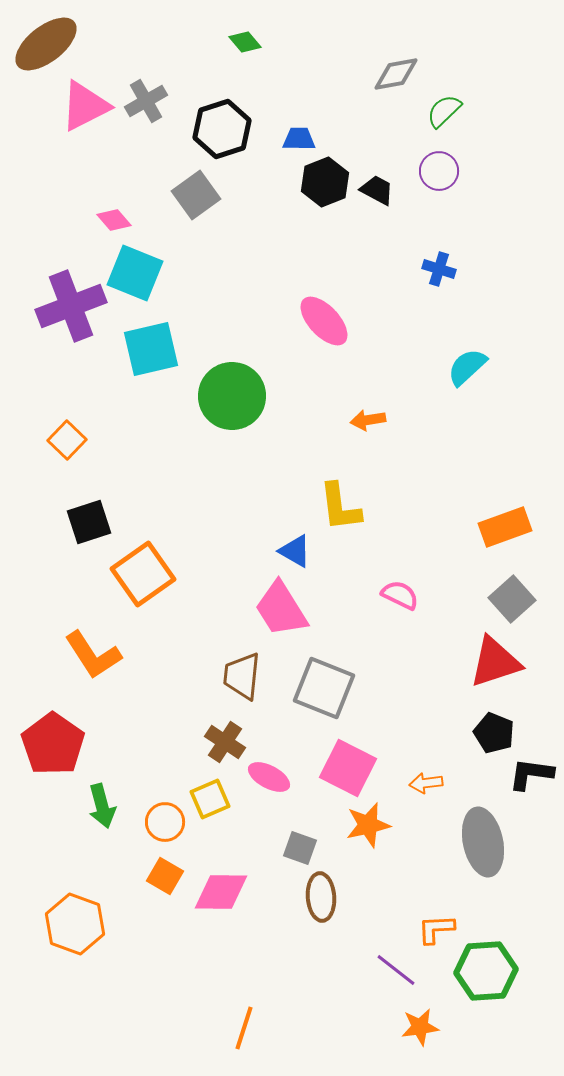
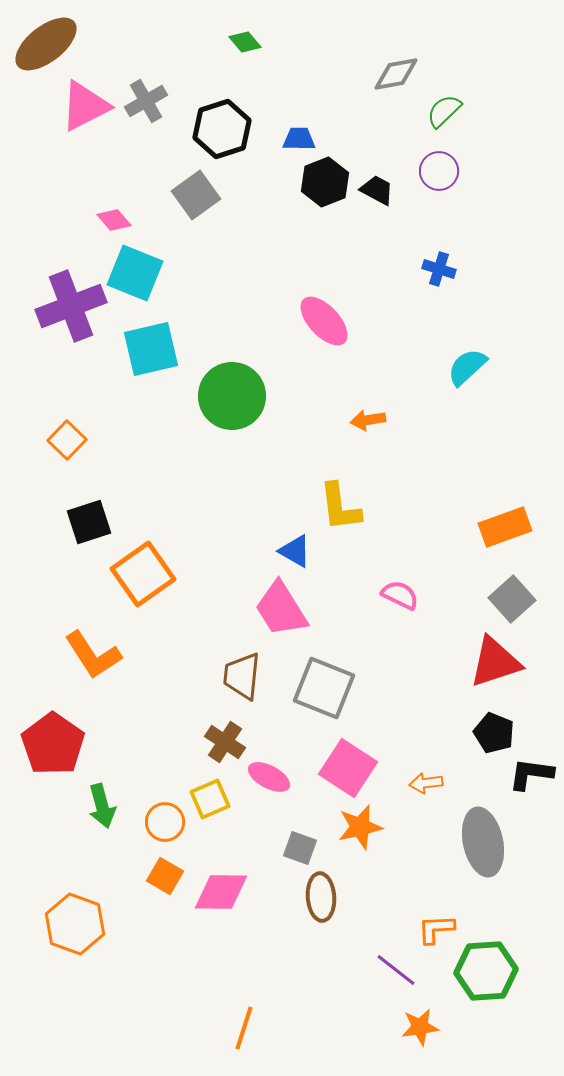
pink square at (348, 768): rotated 6 degrees clockwise
orange star at (368, 825): moved 8 px left, 2 px down
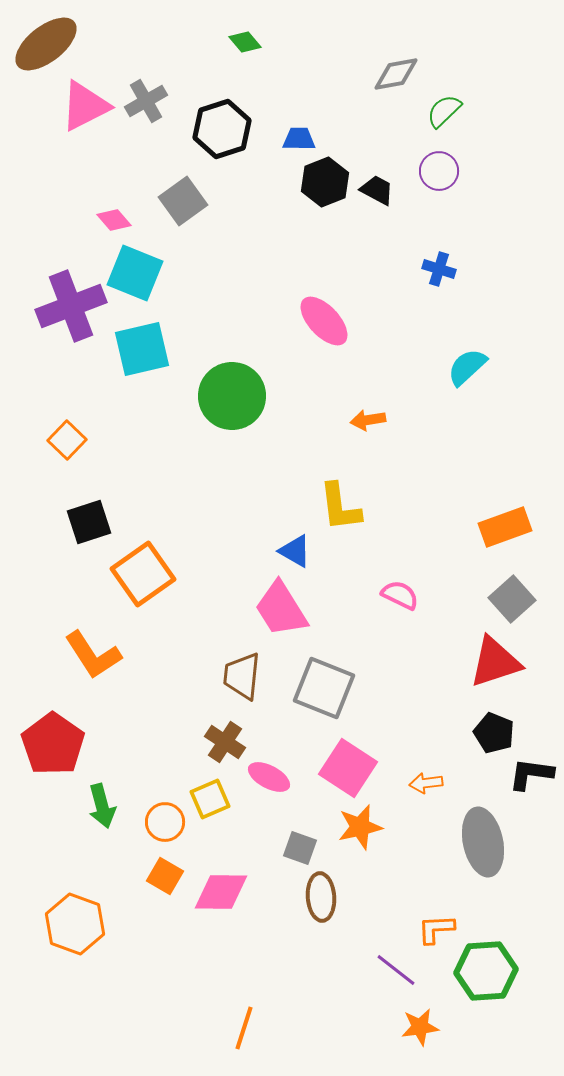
gray square at (196, 195): moved 13 px left, 6 px down
cyan square at (151, 349): moved 9 px left
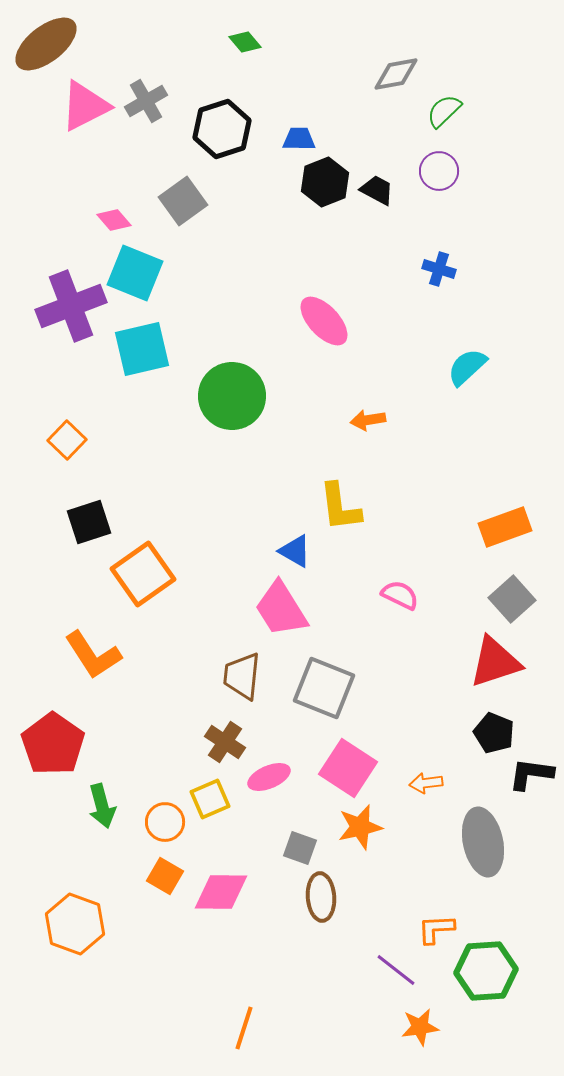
pink ellipse at (269, 777): rotated 51 degrees counterclockwise
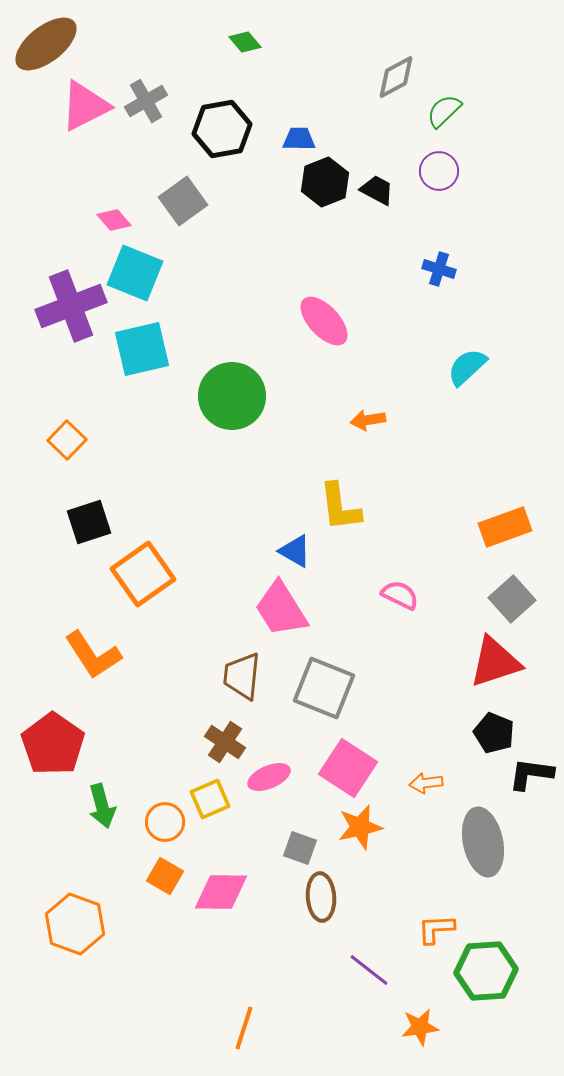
gray diamond at (396, 74): moved 3 px down; rotated 18 degrees counterclockwise
black hexagon at (222, 129): rotated 8 degrees clockwise
purple line at (396, 970): moved 27 px left
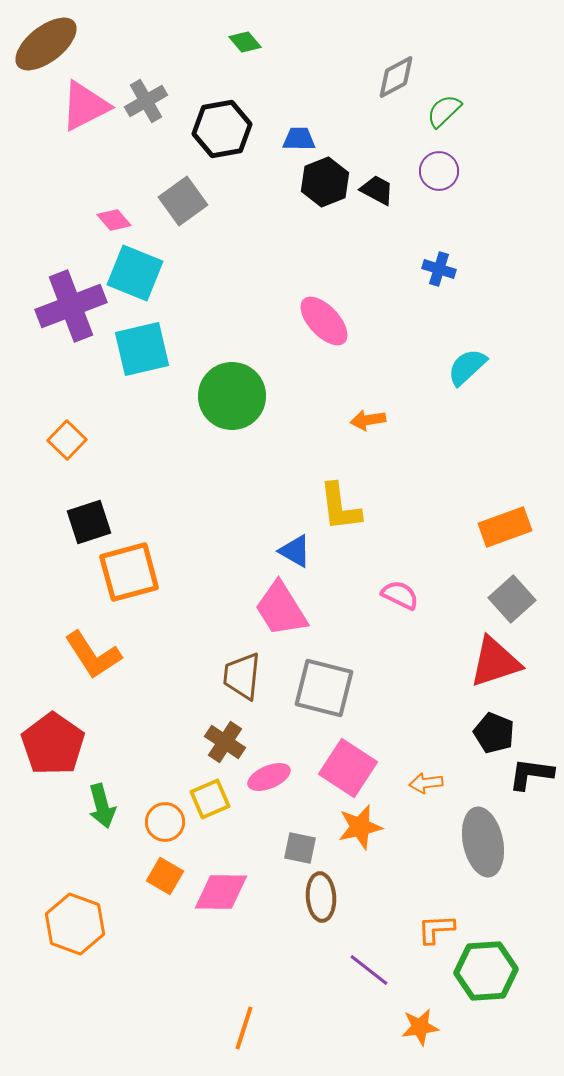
orange square at (143, 574): moved 14 px left, 2 px up; rotated 20 degrees clockwise
gray square at (324, 688): rotated 8 degrees counterclockwise
gray square at (300, 848): rotated 8 degrees counterclockwise
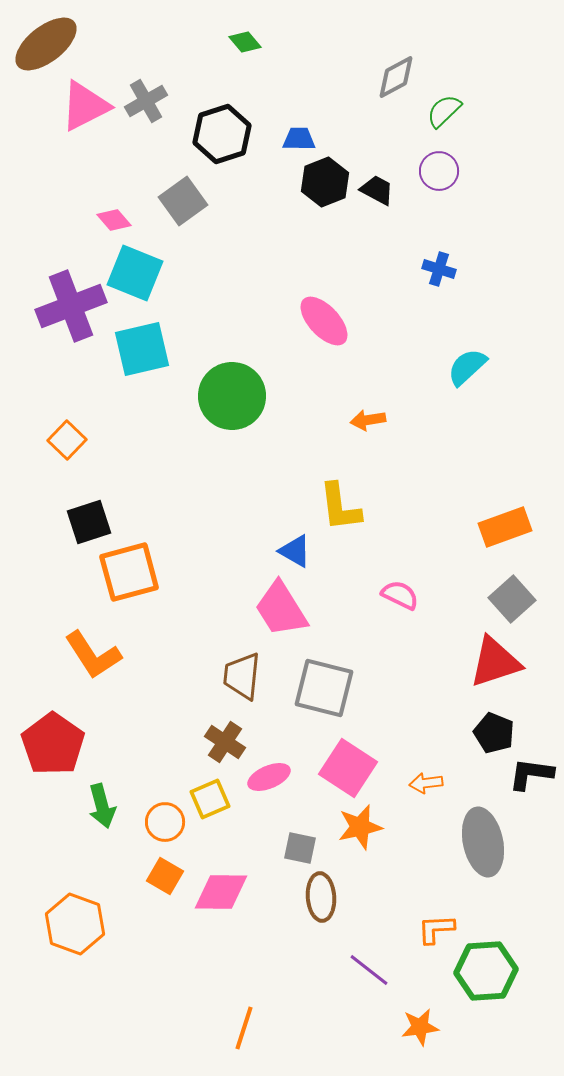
black hexagon at (222, 129): moved 5 px down; rotated 8 degrees counterclockwise
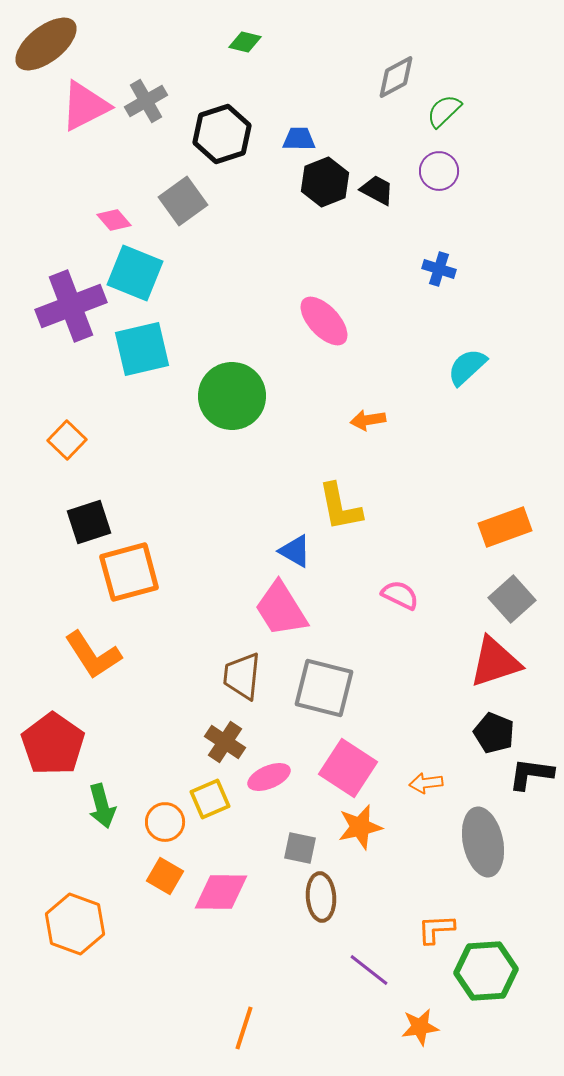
green diamond at (245, 42): rotated 36 degrees counterclockwise
yellow L-shape at (340, 507): rotated 4 degrees counterclockwise
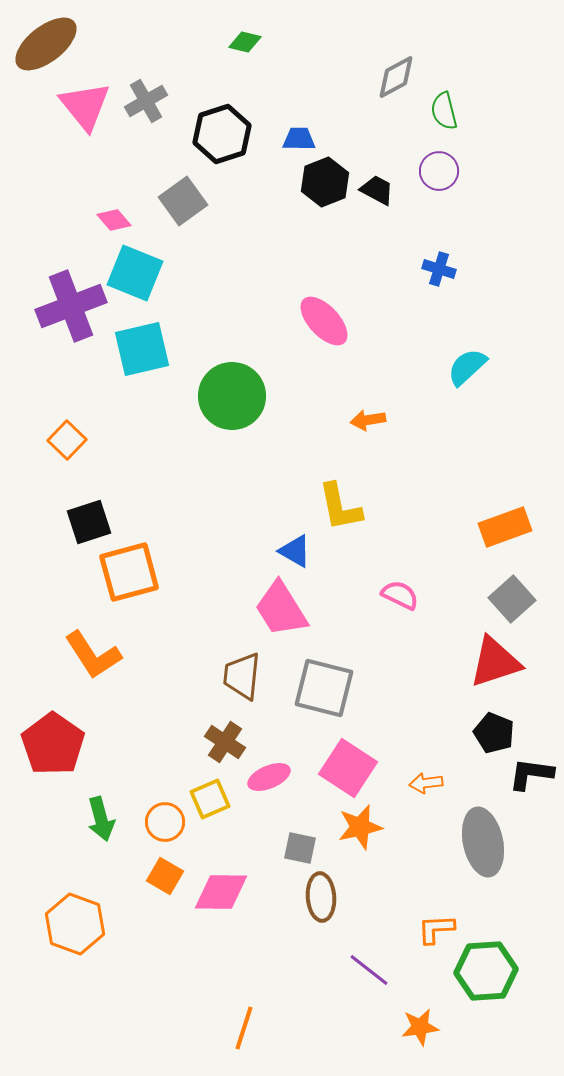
pink triangle at (85, 106): rotated 42 degrees counterclockwise
green semicircle at (444, 111): rotated 60 degrees counterclockwise
green arrow at (102, 806): moved 1 px left, 13 px down
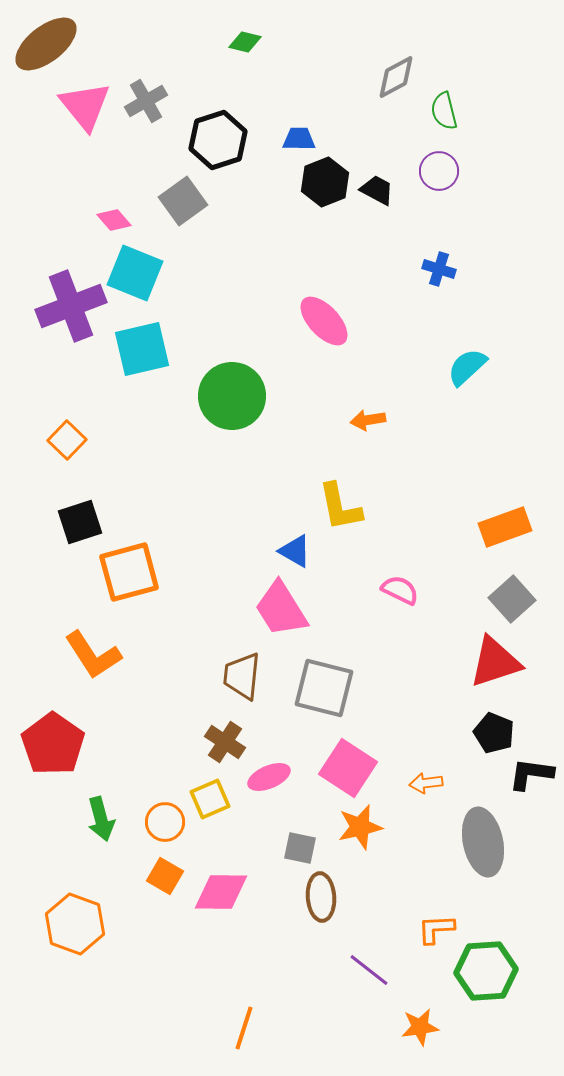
black hexagon at (222, 134): moved 4 px left, 6 px down
black square at (89, 522): moved 9 px left
pink semicircle at (400, 595): moved 5 px up
